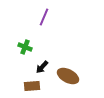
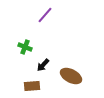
purple line: moved 1 px right, 2 px up; rotated 18 degrees clockwise
black arrow: moved 1 px right, 2 px up
brown ellipse: moved 3 px right
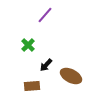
green cross: moved 3 px right, 2 px up; rotated 24 degrees clockwise
black arrow: moved 3 px right
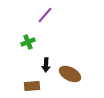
green cross: moved 3 px up; rotated 24 degrees clockwise
black arrow: rotated 40 degrees counterclockwise
brown ellipse: moved 1 px left, 2 px up
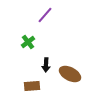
green cross: rotated 16 degrees counterclockwise
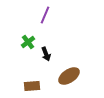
purple line: rotated 18 degrees counterclockwise
black arrow: moved 11 px up; rotated 24 degrees counterclockwise
brown ellipse: moved 1 px left, 2 px down; rotated 60 degrees counterclockwise
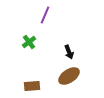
green cross: moved 1 px right
black arrow: moved 23 px right, 2 px up
